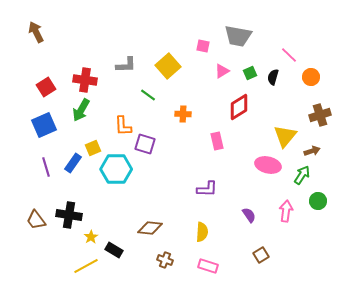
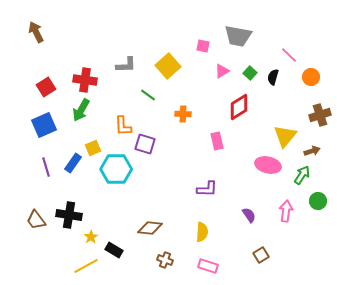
green square at (250, 73): rotated 24 degrees counterclockwise
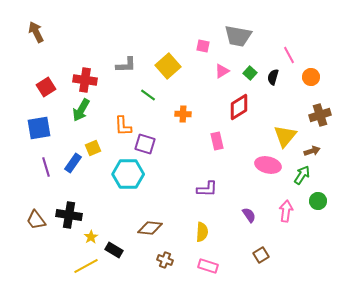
pink line at (289, 55): rotated 18 degrees clockwise
blue square at (44, 125): moved 5 px left, 3 px down; rotated 15 degrees clockwise
cyan hexagon at (116, 169): moved 12 px right, 5 px down
